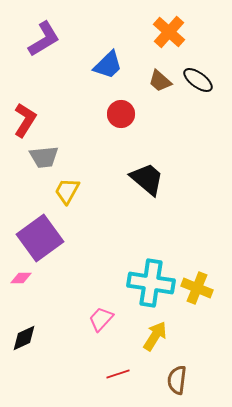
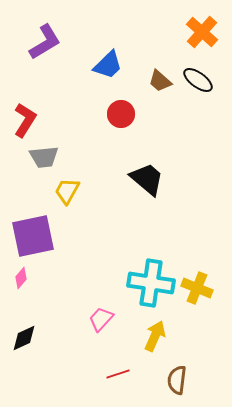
orange cross: moved 33 px right
purple L-shape: moved 1 px right, 3 px down
purple square: moved 7 px left, 2 px up; rotated 24 degrees clockwise
pink diamond: rotated 50 degrees counterclockwise
yellow arrow: rotated 8 degrees counterclockwise
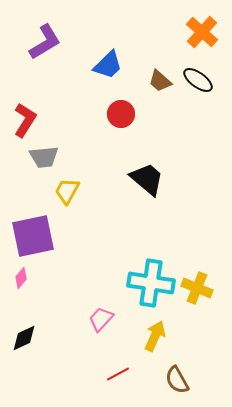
red line: rotated 10 degrees counterclockwise
brown semicircle: rotated 36 degrees counterclockwise
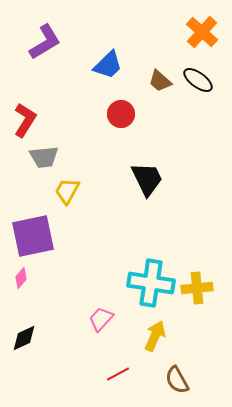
black trapezoid: rotated 24 degrees clockwise
yellow cross: rotated 28 degrees counterclockwise
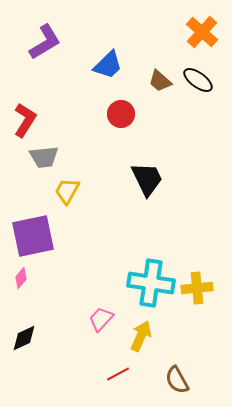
yellow arrow: moved 14 px left
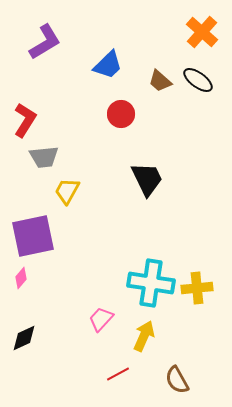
yellow arrow: moved 3 px right
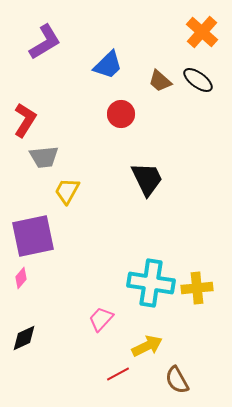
yellow arrow: moved 3 px right, 10 px down; rotated 40 degrees clockwise
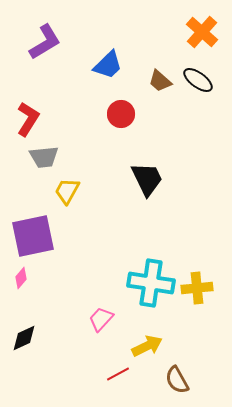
red L-shape: moved 3 px right, 1 px up
